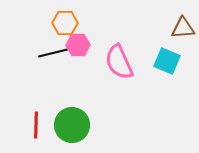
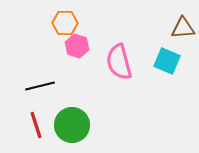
pink hexagon: moved 1 px left, 1 px down; rotated 20 degrees clockwise
black line: moved 13 px left, 33 px down
pink semicircle: rotated 9 degrees clockwise
red line: rotated 20 degrees counterclockwise
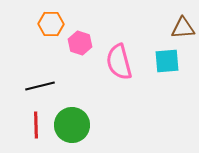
orange hexagon: moved 14 px left, 1 px down
pink hexagon: moved 3 px right, 3 px up
cyan square: rotated 28 degrees counterclockwise
red line: rotated 16 degrees clockwise
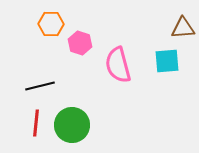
pink semicircle: moved 1 px left, 3 px down
red line: moved 2 px up; rotated 8 degrees clockwise
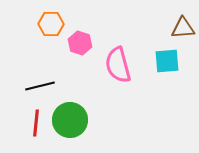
green circle: moved 2 px left, 5 px up
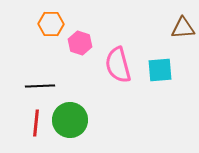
cyan square: moved 7 px left, 9 px down
black line: rotated 12 degrees clockwise
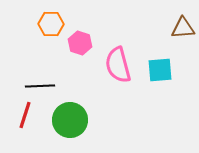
red line: moved 11 px left, 8 px up; rotated 12 degrees clockwise
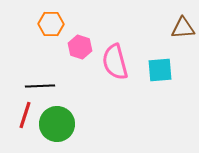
pink hexagon: moved 4 px down
pink semicircle: moved 3 px left, 3 px up
green circle: moved 13 px left, 4 px down
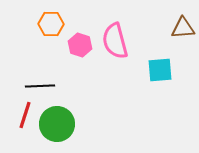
pink hexagon: moved 2 px up
pink semicircle: moved 21 px up
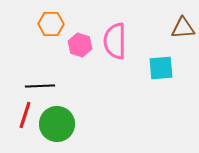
pink semicircle: rotated 15 degrees clockwise
cyan square: moved 1 px right, 2 px up
